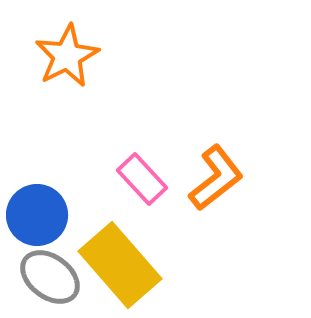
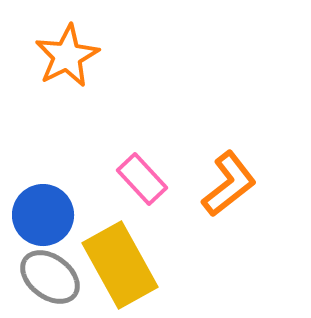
orange L-shape: moved 13 px right, 6 px down
blue circle: moved 6 px right
yellow rectangle: rotated 12 degrees clockwise
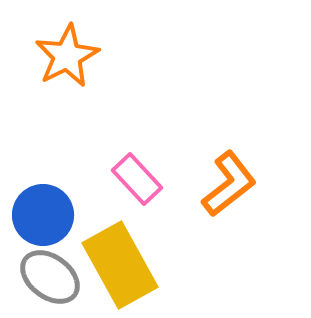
pink rectangle: moved 5 px left
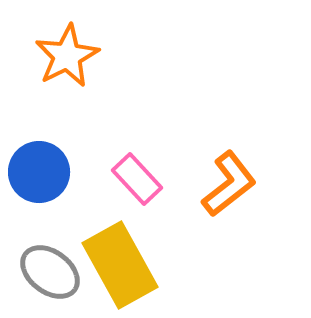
blue circle: moved 4 px left, 43 px up
gray ellipse: moved 5 px up
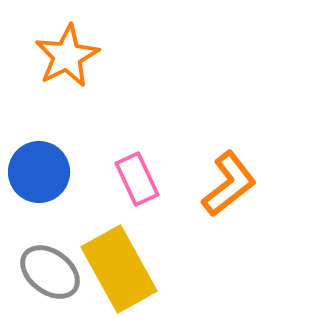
pink rectangle: rotated 18 degrees clockwise
yellow rectangle: moved 1 px left, 4 px down
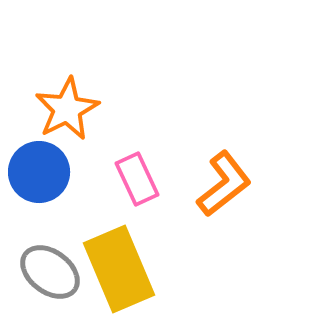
orange star: moved 53 px down
orange L-shape: moved 5 px left
yellow rectangle: rotated 6 degrees clockwise
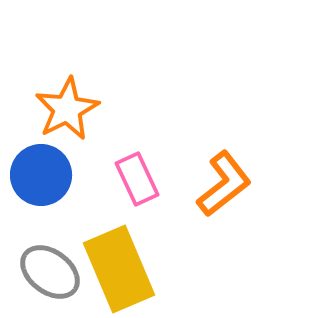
blue circle: moved 2 px right, 3 px down
